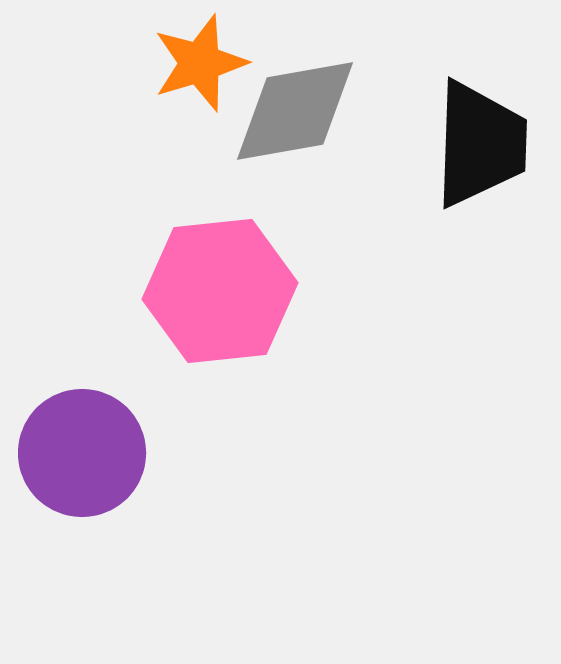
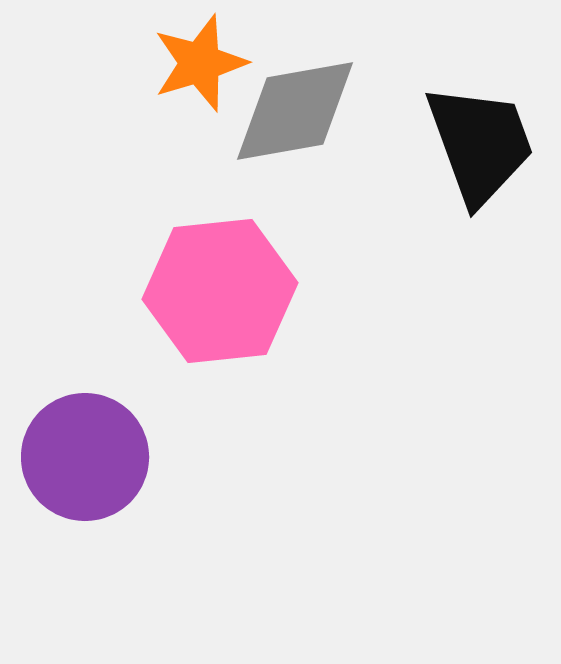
black trapezoid: rotated 22 degrees counterclockwise
purple circle: moved 3 px right, 4 px down
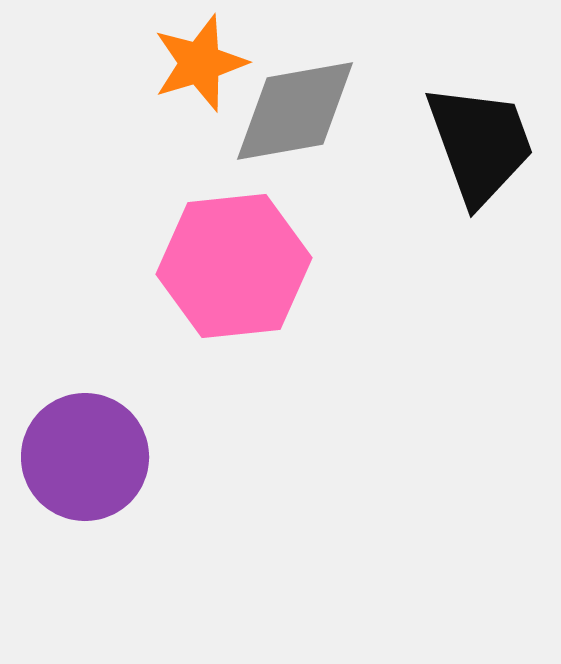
pink hexagon: moved 14 px right, 25 px up
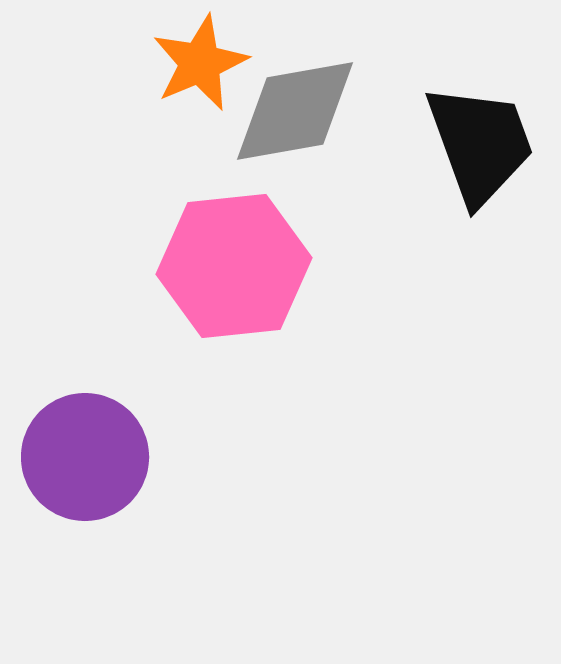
orange star: rotated 6 degrees counterclockwise
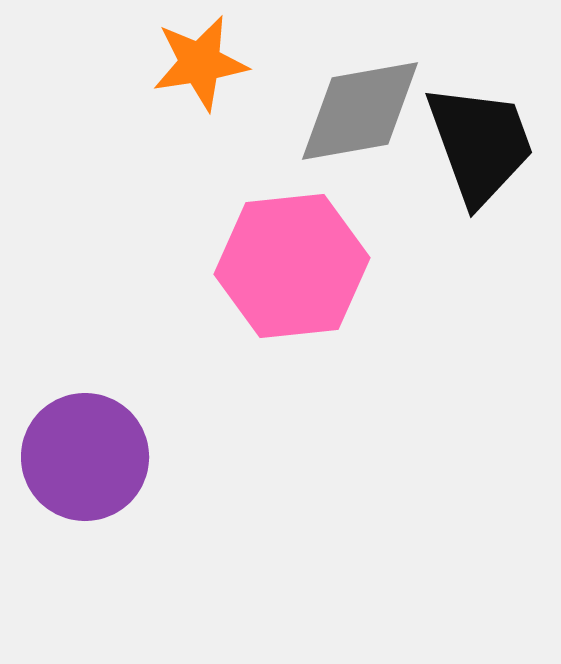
orange star: rotated 14 degrees clockwise
gray diamond: moved 65 px right
pink hexagon: moved 58 px right
